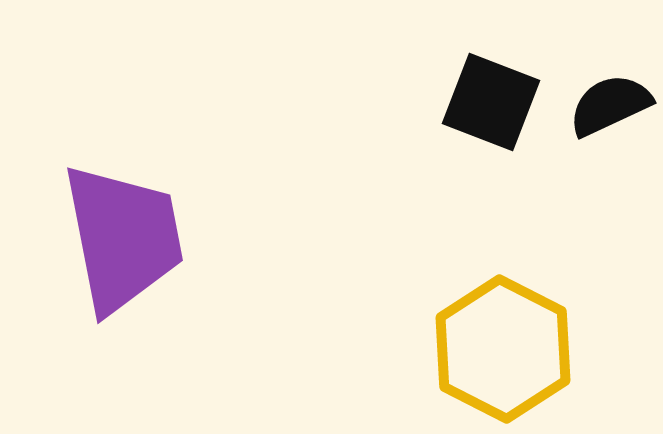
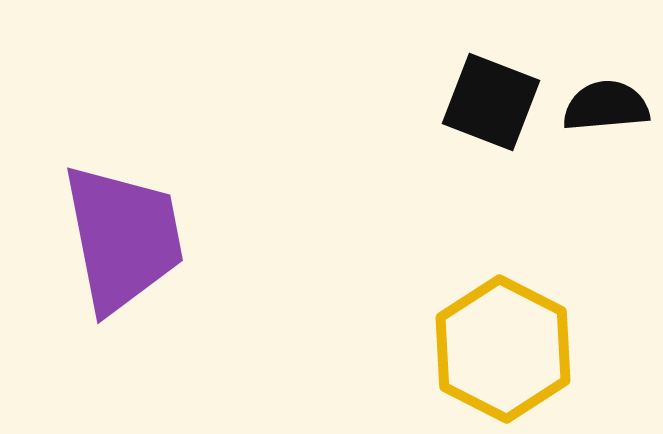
black semicircle: moved 4 px left, 1 px down; rotated 20 degrees clockwise
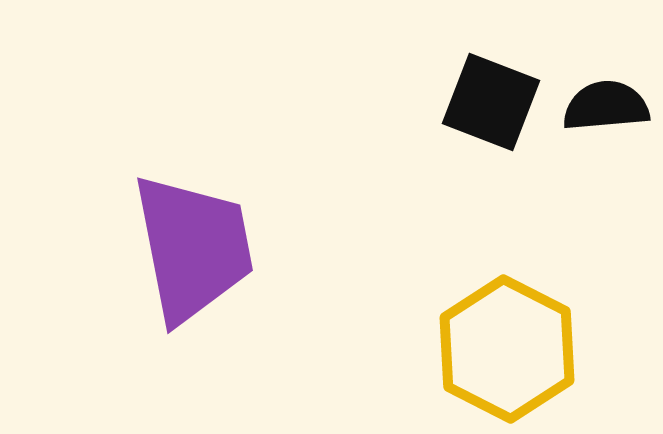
purple trapezoid: moved 70 px right, 10 px down
yellow hexagon: moved 4 px right
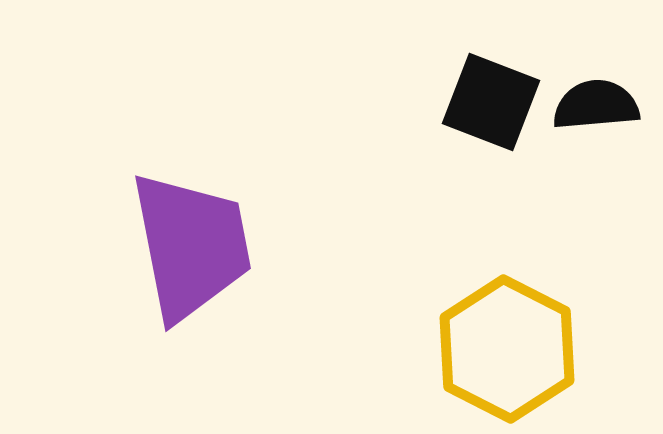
black semicircle: moved 10 px left, 1 px up
purple trapezoid: moved 2 px left, 2 px up
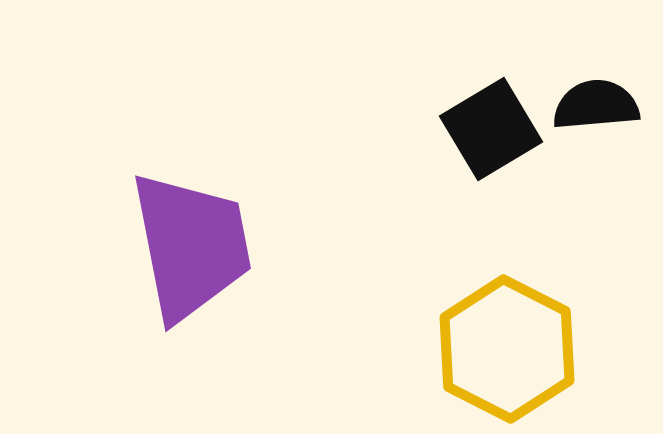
black square: moved 27 px down; rotated 38 degrees clockwise
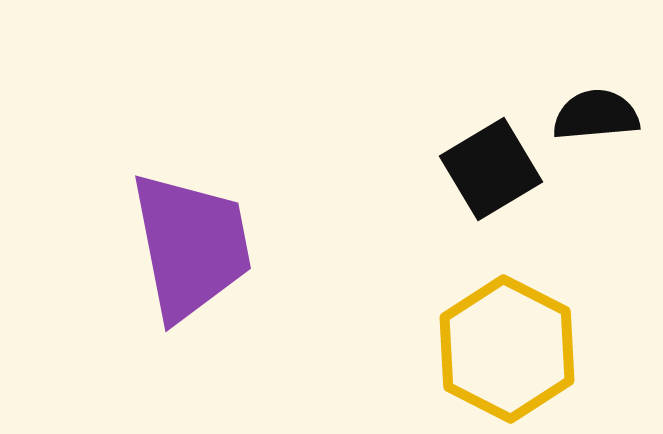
black semicircle: moved 10 px down
black square: moved 40 px down
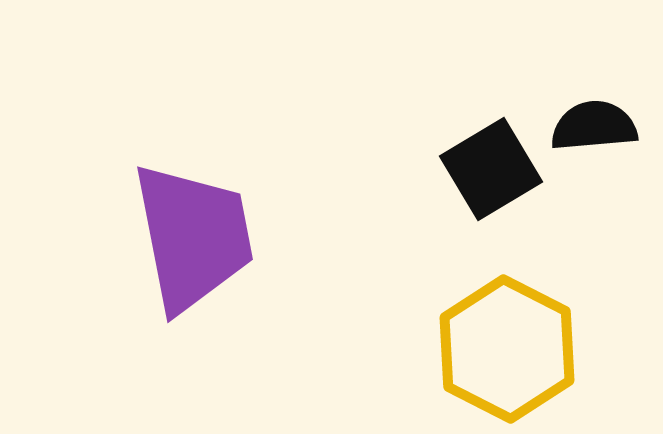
black semicircle: moved 2 px left, 11 px down
purple trapezoid: moved 2 px right, 9 px up
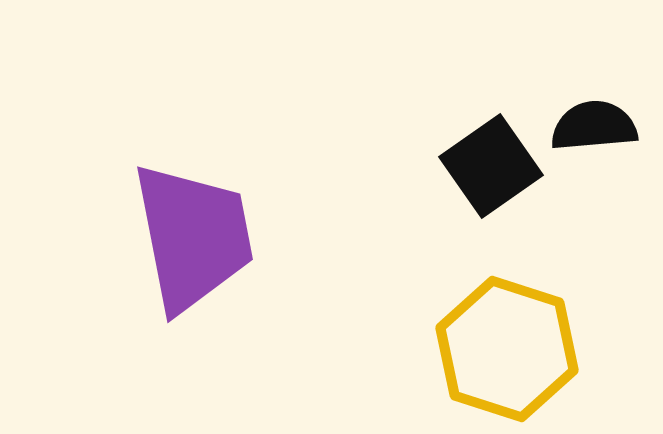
black square: moved 3 px up; rotated 4 degrees counterclockwise
yellow hexagon: rotated 9 degrees counterclockwise
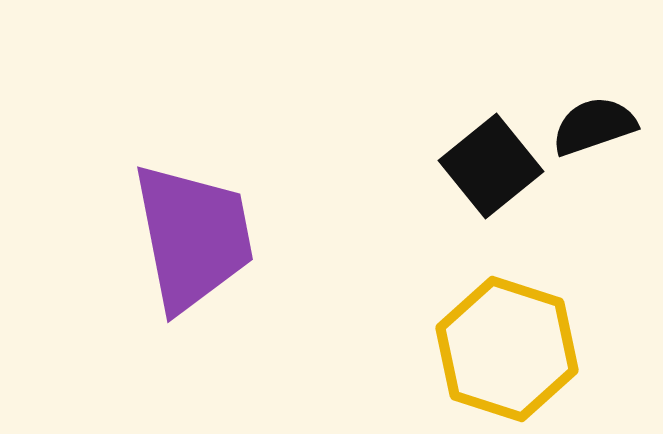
black semicircle: rotated 14 degrees counterclockwise
black square: rotated 4 degrees counterclockwise
